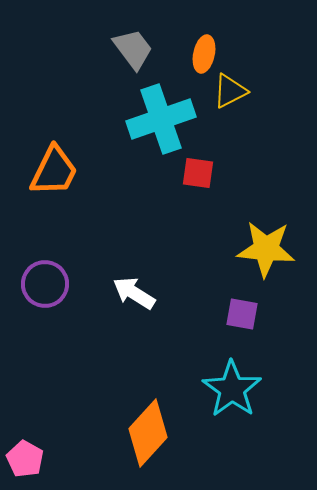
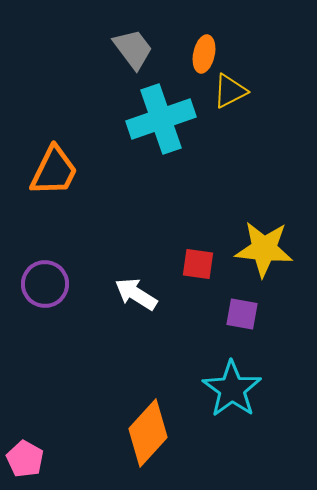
red square: moved 91 px down
yellow star: moved 2 px left
white arrow: moved 2 px right, 1 px down
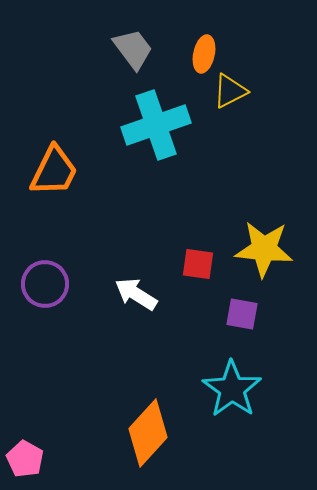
cyan cross: moved 5 px left, 6 px down
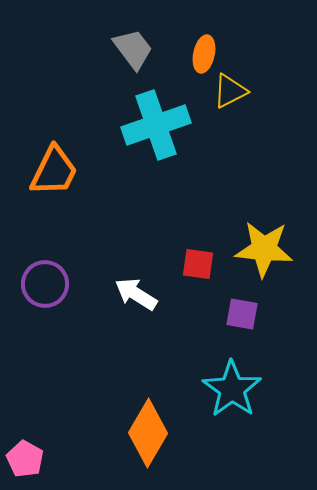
orange diamond: rotated 12 degrees counterclockwise
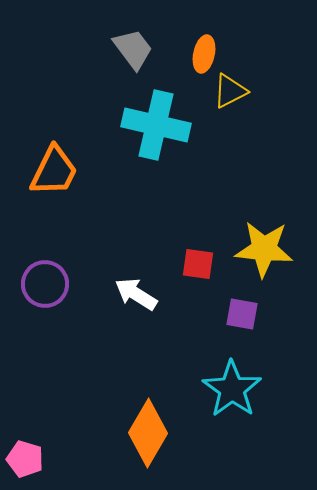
cyan cross: rotated 32 degrees clockwise
pink pentagon: rotated 12 degrees counterclockwise
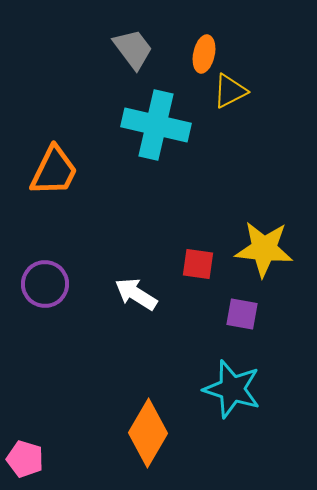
cyan star: rotated 18 degrees counterclockwise
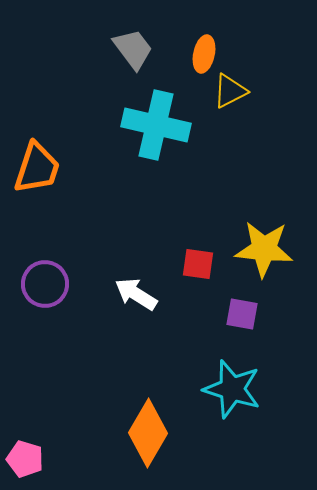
orange trapezoid: moved 17 px left, 3 px up; rotated 8 degrees counterclockwise
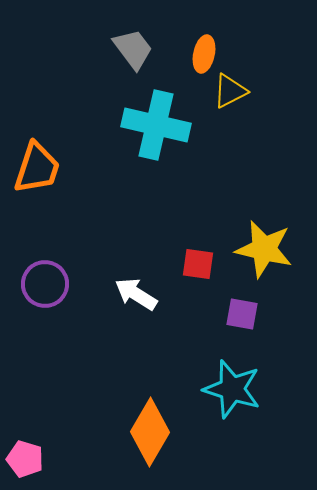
yellow star: rotated 8 degrees clockwise
orange diamond: moved 2 px right, 1 px up
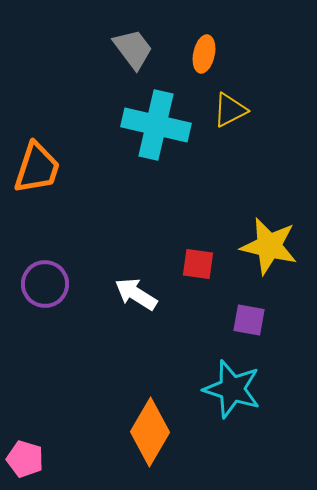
yellow triangle: moved 19 px down
yellow star: moved 5 px right, 3 px up
purple square: moved 7 px right, 6 px down
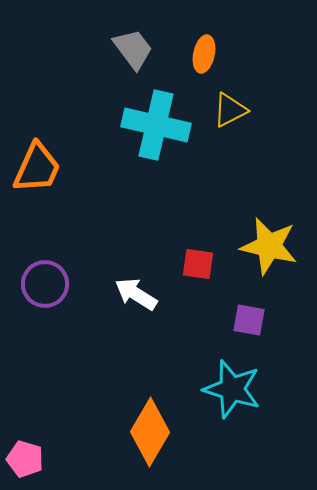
orange trapezoid: rotated 6 degrees clockwise
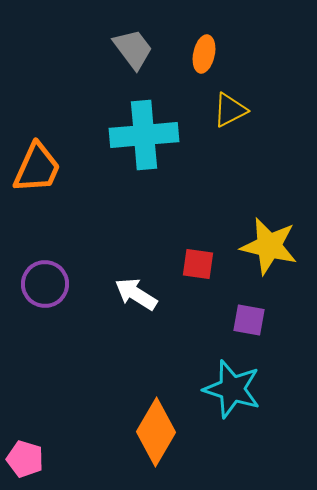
cyan cross: moved 12 px left, 10 px down; rotated 18 degrees counterclockwise
orange diamond: moved 6 px right
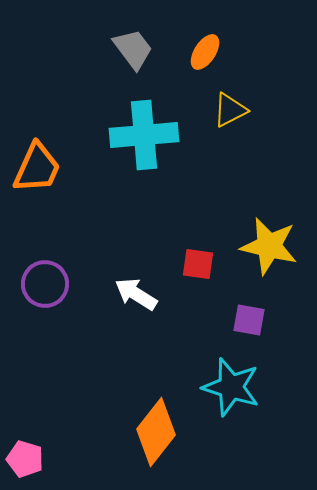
orange ellipse: moved 1 px right, 2 px up; rotated 21 degrees clockwise
cyan star: moved 1 px left, 2 px up
orange diamond: rotated 8 degrees clockwise
